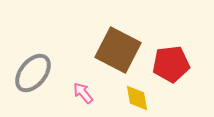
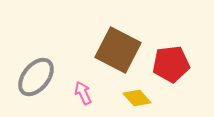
gray ellipse: moved 3 px right, 4 px down
pink arrow: rotated 15 degrees clockwise
yellow diamond: rotated 32 degrees counterclockwise
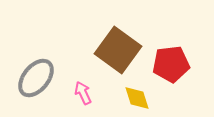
brown square: rotated 9 degrees clockwise
gray ellipse: moved 1 px down
yellow diamond: rotated 24 degrees clockwise
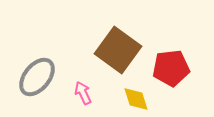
red pentagon: moved 4 px down
gray ellipse: moved 1 px right, 1 px up
yellow diamond: moved 1 px left, 1 px down
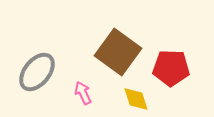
brown square: moved 2 px down
red pentagon: rotated 9 degrees clockwise
gray ellipse: moved 5 px up
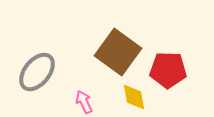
red pentagon: moved 3 px left, 2 px down
pink arrow: moved 1 px right, 9 px down
yellow diamond: moved 2 px left, 2 px up; rotated 8 degrees clockwise
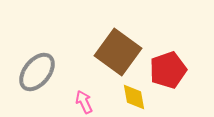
red pentagon: rotated 21 degrees counterclockwise
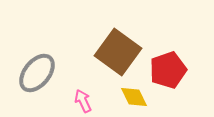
gray ellipse: moved 1 px down
yellow diamond: rotated 16 degrees counterclockwise
pink arrow: moved 1 px left, 1 px up
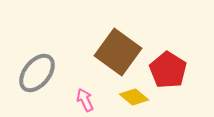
red pentagon: rotated 21 degrees counterclockwise
yellow diamond: rotated 24 degrees counterclockwise
pink arrow: moved 2 px right, 1 px up
